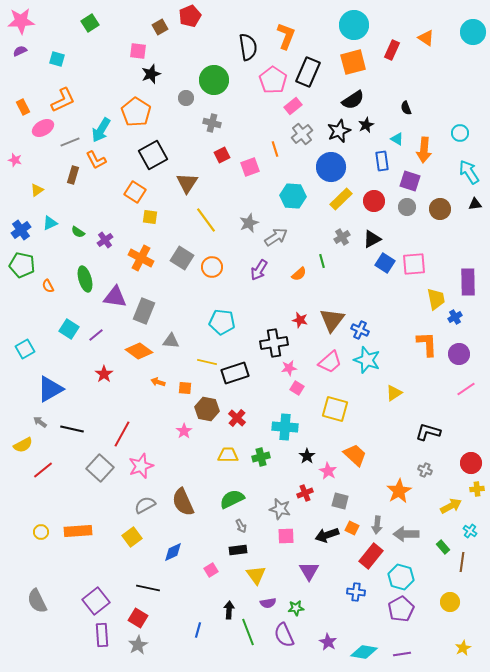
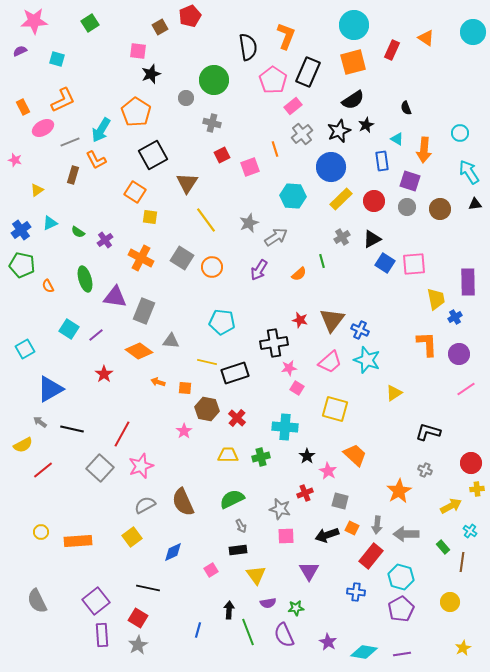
pink star at (21, 21): moved 13 px right
orange rectangle at (78, 531): moved 10 px down
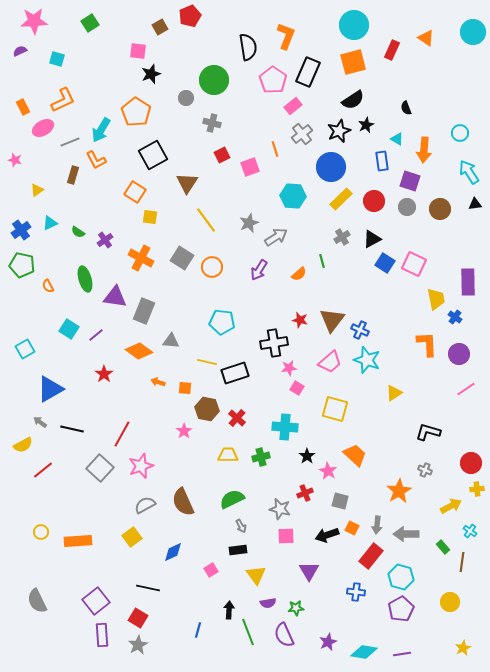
pink square at (414, 264): rotated 30 degrees clockwise
blue cross at (455, 317): rotated 24 degrees counterclockwise
purple star at (328, 642): rotated 18 degrees clockwise
